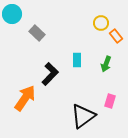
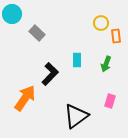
orange rectangle: rotated 32 degrees clockwise
black triangle: moved 7 px left
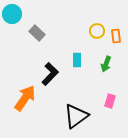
yellow circle: moved 4 px left, 8 px down
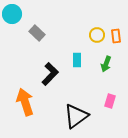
yellow circle: moved 4 px down
orange arrow: moved 4 px down; rotated 52 degrees counterclockwise
